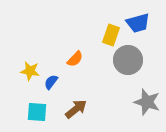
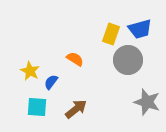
blue trapezoid: moved 2 px right, 6 px down
yellow rectangle: moved 1 px up
orange semicircle: rotated 102 degrees counterclockwise
yellow star: rotated 18 degrees clockwise
cyan square: moved 5 px up
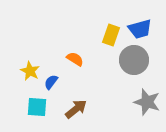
yellow rectangle: moved 1 px down
gray circle: moved 6 px right
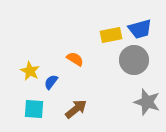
yellow rectangle: rotated 60 degrees clockwise
cyan square: moved 3 px left, 2 px down
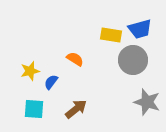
yellow rectangle: rotated 20 degrees clockwise
gray circle: moved 1 px left
yellow star: rotated 30 degrees clockwise
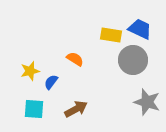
blue trapezoid: rotated 140 degrees counterclockwise
brown arrow: rotated 10 degrees clockwise
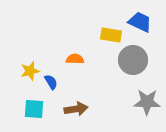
blue trapezoid: moved 7 px up
orange semicircle: rotated 30 degrees counterclockwise
blue semicircle: rotated 112 degrees clockwise
gray star: rotated 16 degrees counterclockwise
brown arrow: rotated 20 degrees clockwise
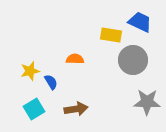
cyan square: rotated 35 degrees counterclockwise
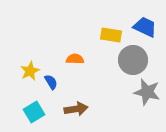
blue trapezoid: moved 5 px right, 5 px down
yellow star: rotated 12 degrees counterclockwise
gray star: moved 10 px up; rotated 12 degrees clockwise
cyan square: moved 3 px down
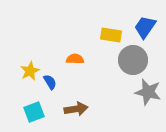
blue trapezoid: rotated 80 degrees counterclockwise
blue semicircle: moved 1 px left
gray star: moved 1 px right
cyan square: rotated 10 degrees clockwise
